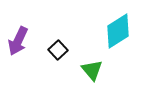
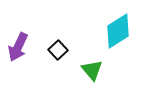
purple arrow: moved 6 px down
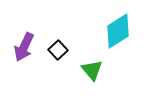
purple arrow: moved 6 px right
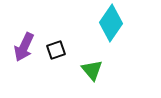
cyan diamond: moved 7 px left, 8 px up; rotated 24 degrees counterclockwise
black square: moved 2 px left; rotated 24 degrees clockwise
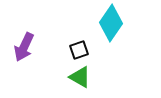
black square: moved 23 px right
green triangle: moved 12 px left, 7 px down; rotated 20 degrees counterclockwise
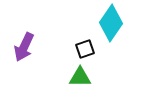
black square: moved 6 px right, 1 px up
green triangle: rotated 30 degrees counterclockwise
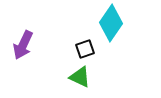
purple arrow: moved 1 px left, 2 px up
green triangle: rotated 25 degrees clockwise
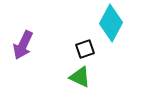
cyan diamond: rotated 6 degrees counterclockwise
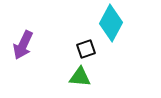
black square: moved 1 px right
green triangle: rotated 20 degrees counterclockwise
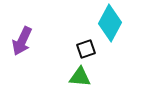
cyan diamond: moved 1 px left
purple arrow: moved 1 px left, 4 px up
